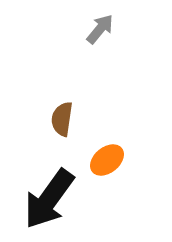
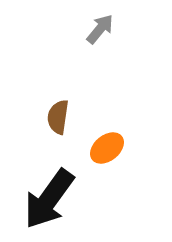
brown semicircle: moved 4 px left, 2 px up
orange ellipse: moved 12 px up
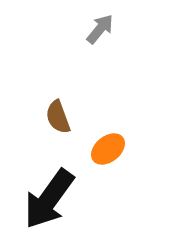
brown semicircle: rotated 28 degrees counterclockwise
orange ellipse: moved 1 px right, 1 px down
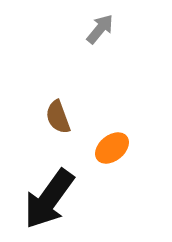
orange ellipse: moved 4 px right, 1 px up
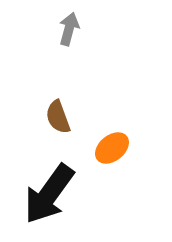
gray arrow: moved 31 px left; rotated 24 degrees counterclockwise
black arrow: moved 5 px up
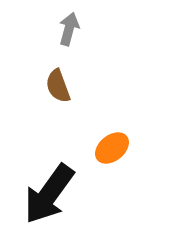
brown semicircle: moved 31 px up
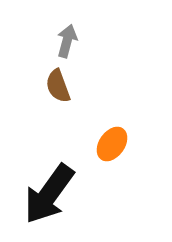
gray arrow: moved 2 px left, 12 px down
orange ellipse: moved 4 px up; rotated 16 degrees counterclockwise
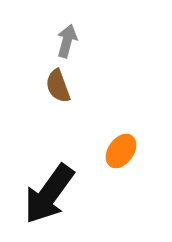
orange ellipse: moved 9 px right, 7 px down
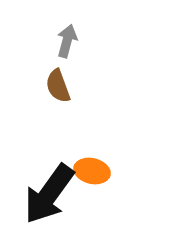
orange ellipse: moved 29 px left, 20 px down; rotated 68 degrees clockwise
